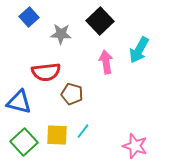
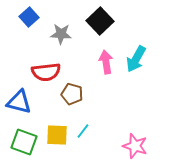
cyan arrow: moved 3 px left, 9 px down
green square: rotated 28 degrees counterclockwise
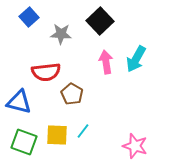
brown pentagon: rotated 15 degrees clockwise
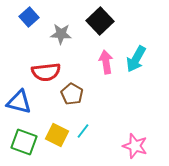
yellow square: rotated 25 degrees clockwise
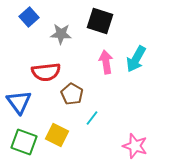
black square: rotated 28 degrees counterclockwise
blue triangle: rotated 40 degrees clockwise
cyan line: moved 9 px right, 13 px up
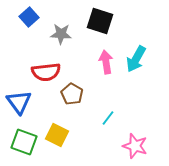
cyan line: moved 16 px right
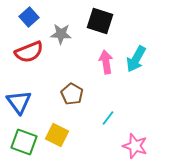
red semicircle: moved 17 px left, 20 px up; rotated 16 degrees counterclockwise
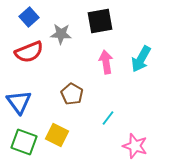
black square: rotated 28 degrees counterclockwise
cyan arrow: moved 5 px right
